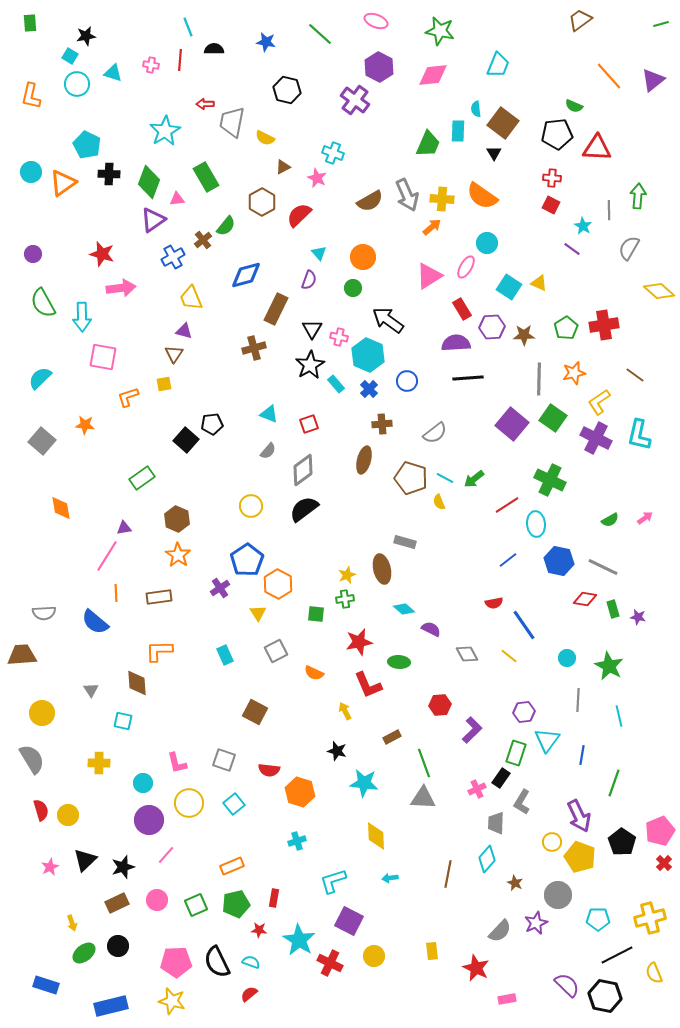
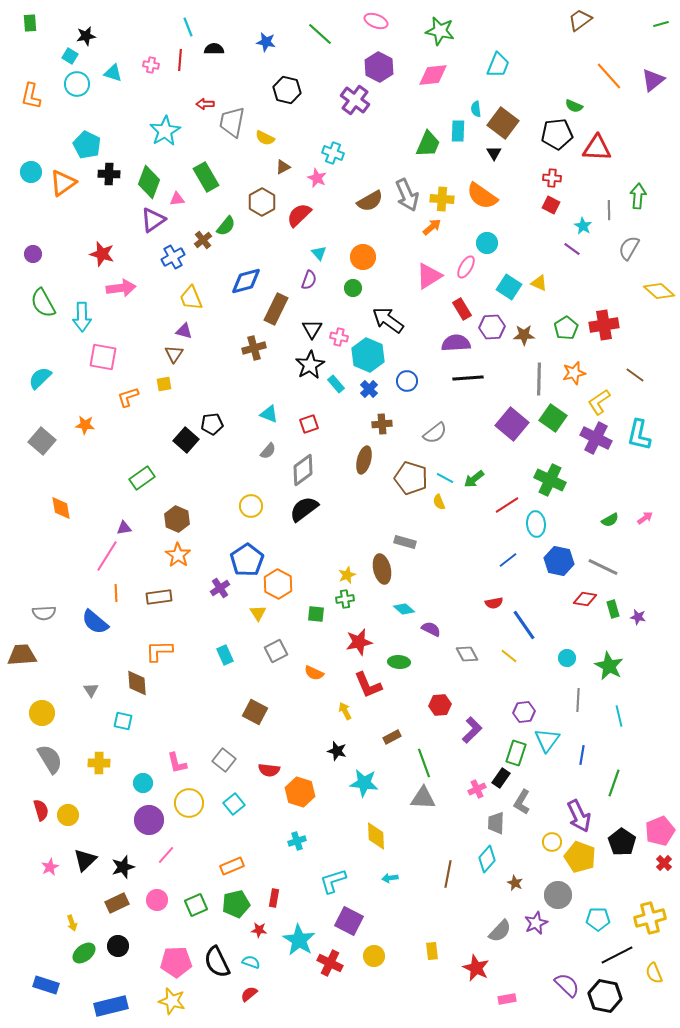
blue diamond at (246, 275): moved 6 px down
gray semicircle at (32, 759): moved 18 px right
gray square at (224, 760): rotated 20 degrees clockwise
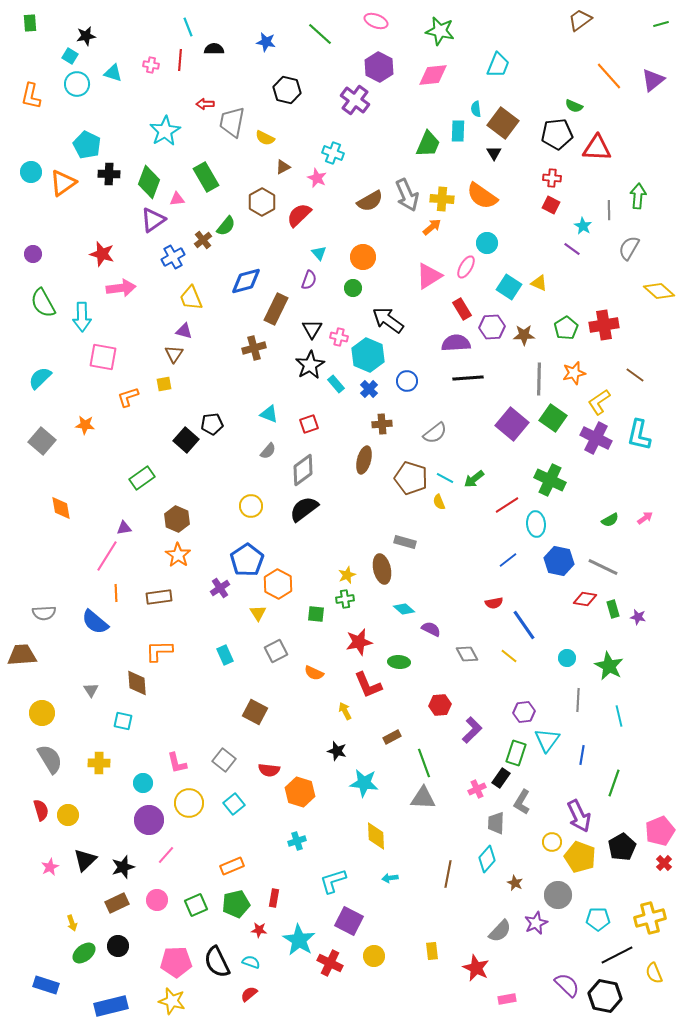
black pentagon at (622, 842): moved 5 px down; rotated 8 degrees clockwise
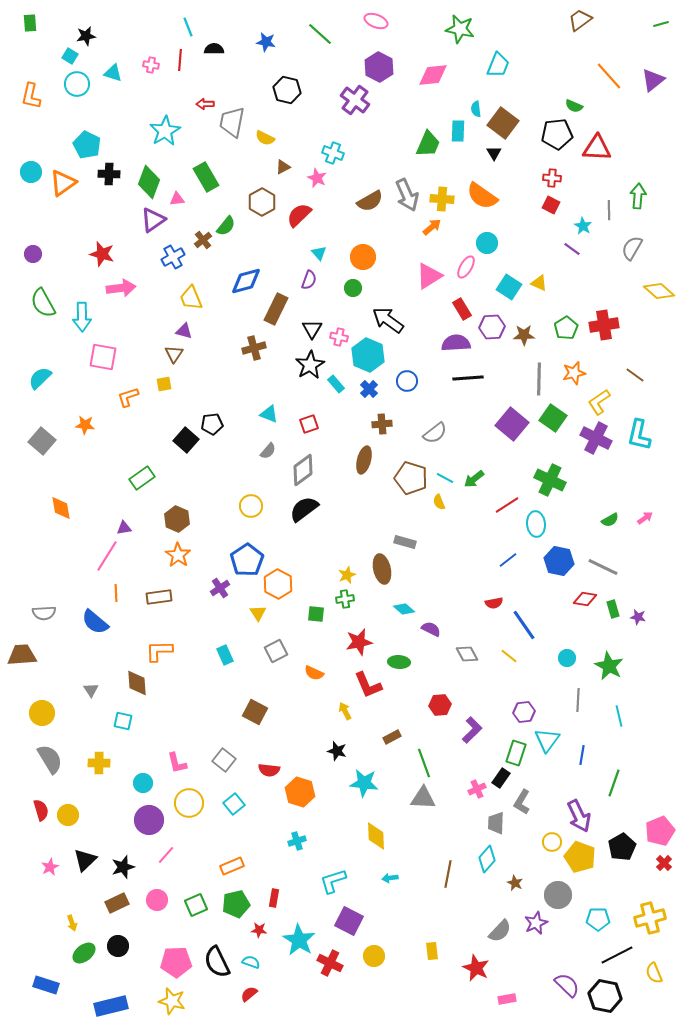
green star at (440, 31): moved 20 px right, 2 px up
gray semicircle at (629, 248): moved 3 px right
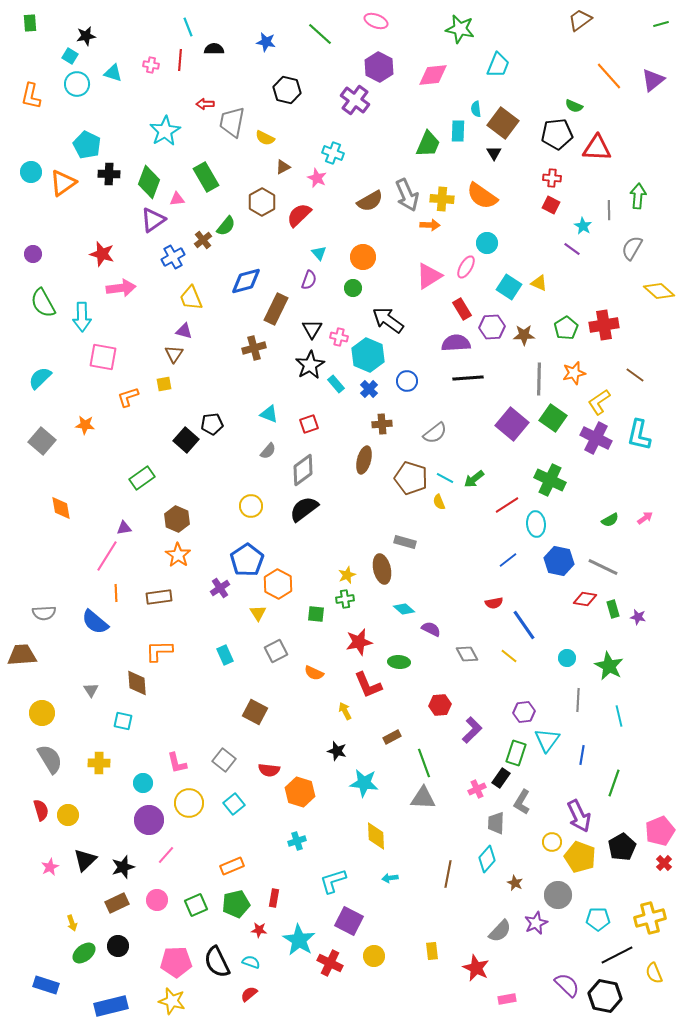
orange arrow at (432, 227): moved 2 px left, 2 px up; rotated 42 degrees clockwise
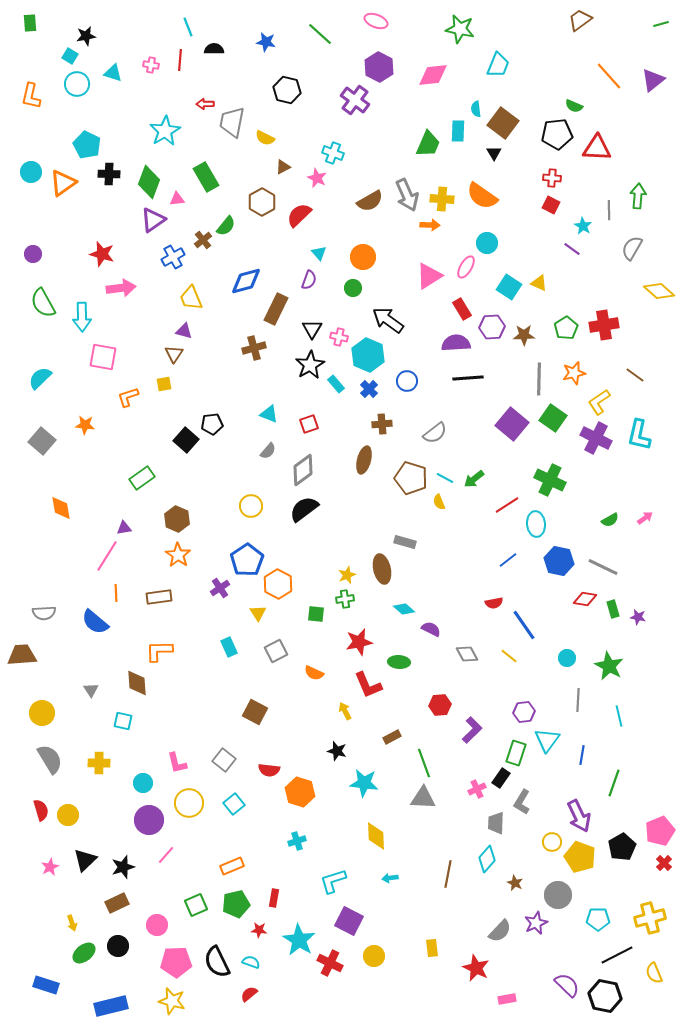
cyan rectangle at (225, 655): moved 4 px right, 8 px up
pink circle at (157, 900): moved 25 px down
yellow rectangle at (432, 951): moved 3 px up
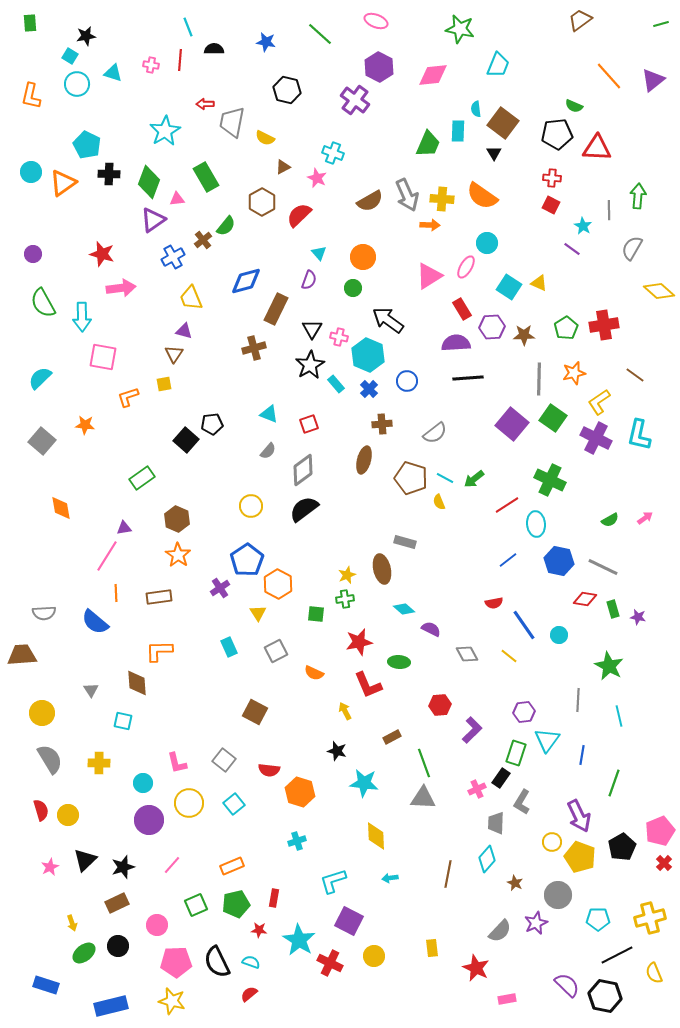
cyan circle at (567, 658): moved 8 px left, 23 px up
pink line at (166, 855): moved 6 px right, 10 px down
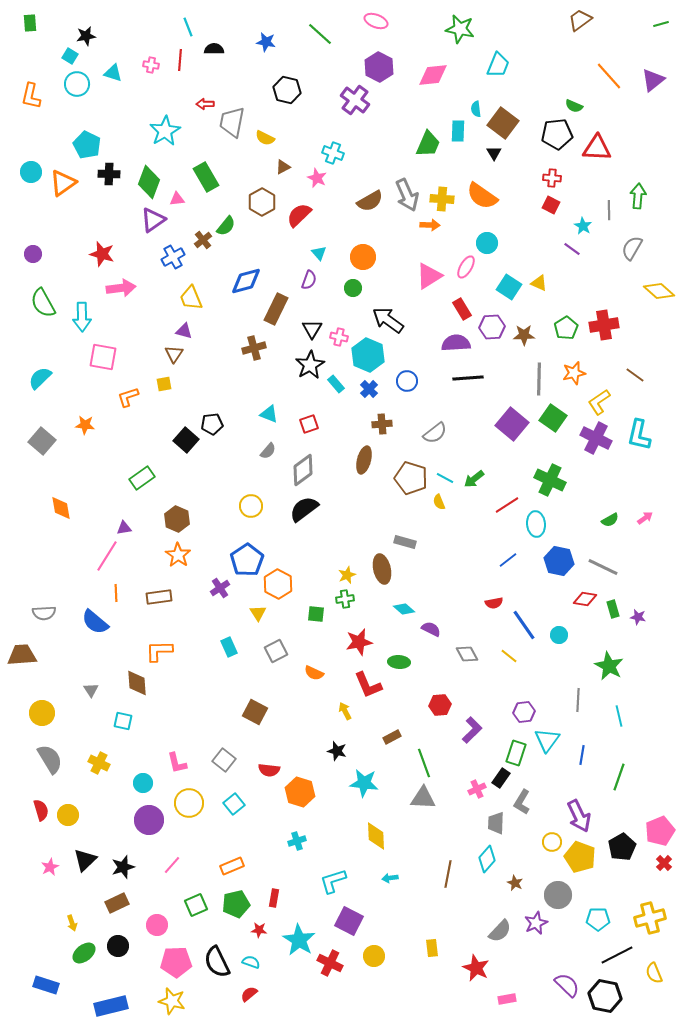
yellow cross at (99, 763): rotated 25 degrees clockwise
green line at (614, 783): moved 5 px right, 6 px up
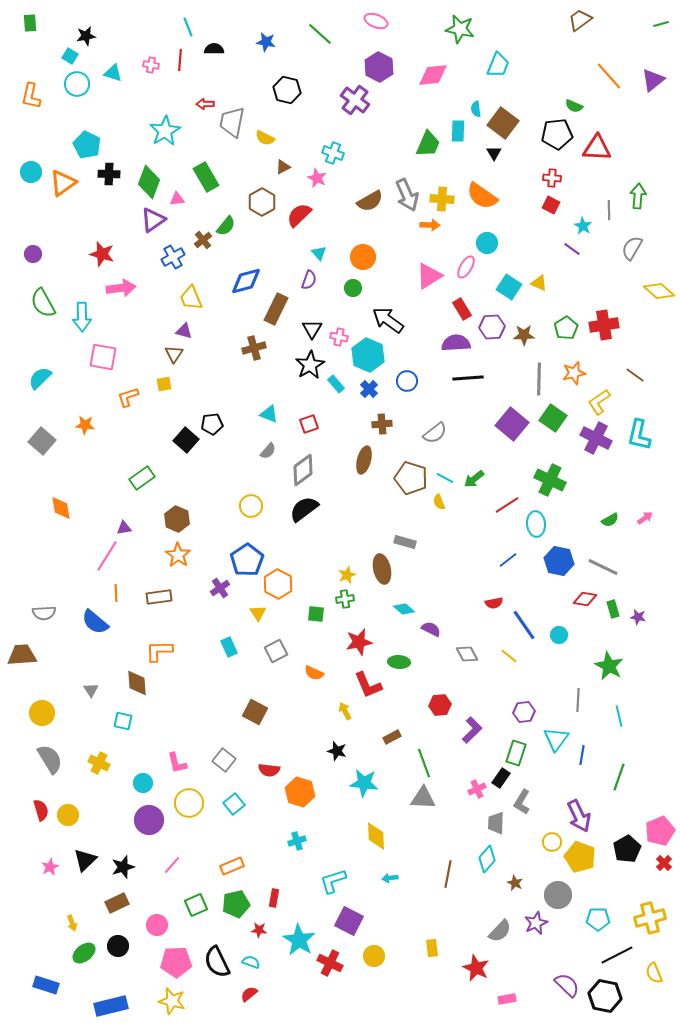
cyan triangle at (547, 740): moved 9 px right, 1 px up
black pentagon at (622, 847): moved 5 px right, 2 px down
